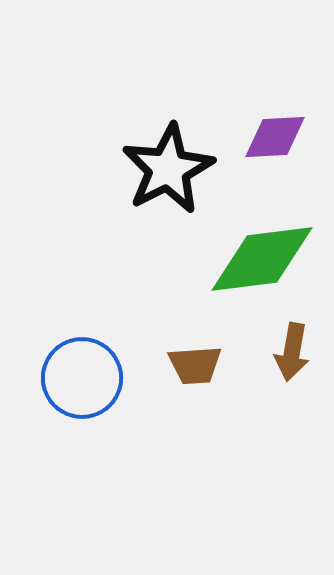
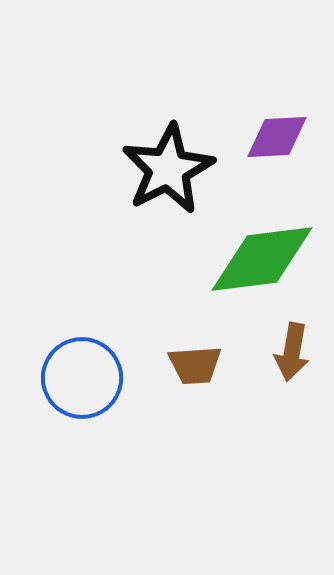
purple diamond: moved 2 px right
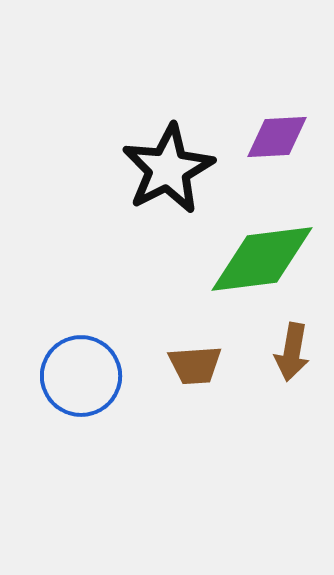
blue circle: moved 1 px left, 2 px up
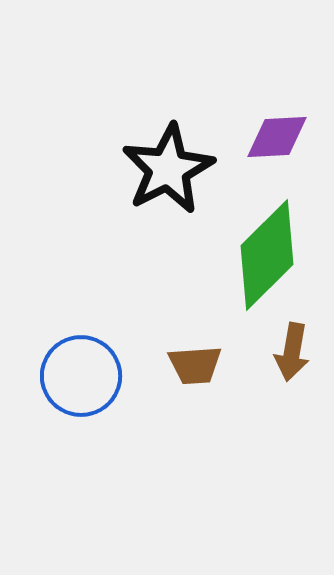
green diamond: moved 5 px right, 4 px up; rotated 38 degrees counterclockwise
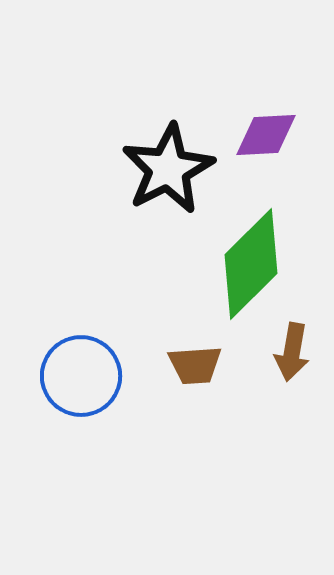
purple diamond: moved 11 px left, 2 px up
green diamond: moved 16 px left, 9 px down
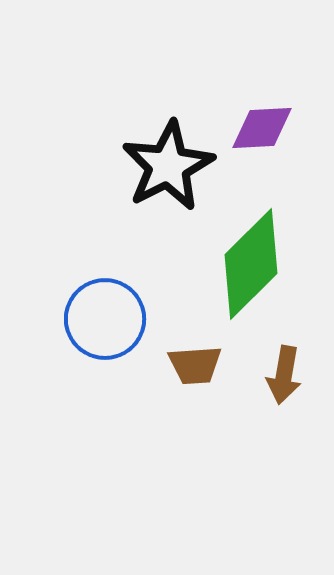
purple diamond: moved 4 px left, 7 px up
black star: moved 3 px up
brown arrow: moved 8 px left, 23 px down
blue circle: moved 24 px right, 57 px up
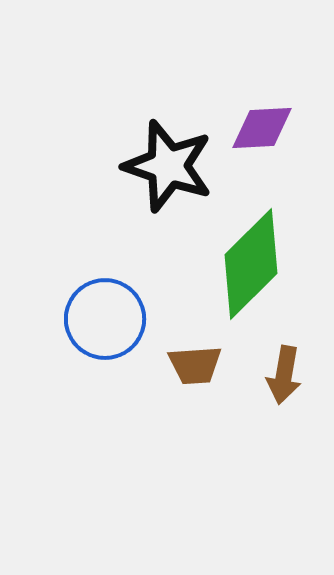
black star: rotated 26 degrees counterclockwise
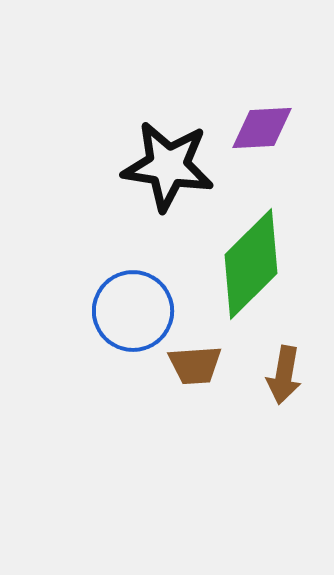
black star: rotated 10 degrees counterclockwise
blue circle: moved 28 px right, 8 px up
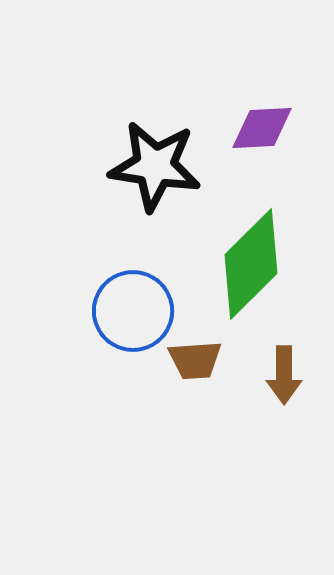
black star: moved 13 px left
brown trapezoid: moved 5 px up
brown arrow: rotated 10 degrees counterclockwise
